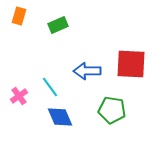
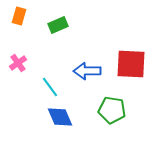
pink cross: moved 1 px left, 33 px up
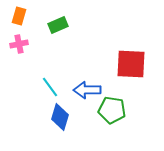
pink cross: moved 1 px right, 19 px up; rotated 24 degrees clockwise
blue arrow: moved 19 px down
blue diamond: rotated 40 degrees clockwise
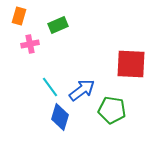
pink cross: moved 11 px right
blue arrow: moved 5 px left; rotated 144 degrees clockwise
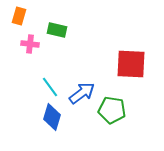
green rectangle: moved 1 px left, 5 px down; rotated 36 degrees clockwise
pink cross: rotated 18 degrees clockwise
blue arrow: moved 3 px down
blue diamond: moved 8 px left
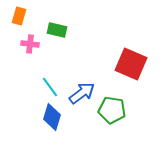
red square: rotated 20 degrees clockwise
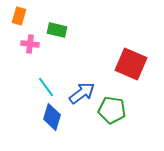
cyan line: moved 4 px left
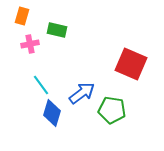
orange rectangle: moved 3 px right
pink cross: rotated 18 degrees counterclockwise
cyan line: moved 5 px left, 2 px up
blue diamond: moved 4 px up
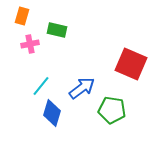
cyan line: moved 1 px down; rotated 75 degrees clockwise
blue arrow: moved 5 px up
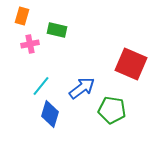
blue diamond: moved 2 px left, 1 px down
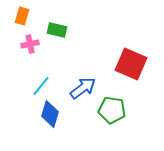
blue arrow: moved 1 px right
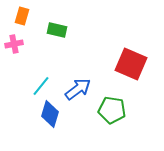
pink cross: moved 16 px left
blue arrow: moved 5 px left, 1 px down
